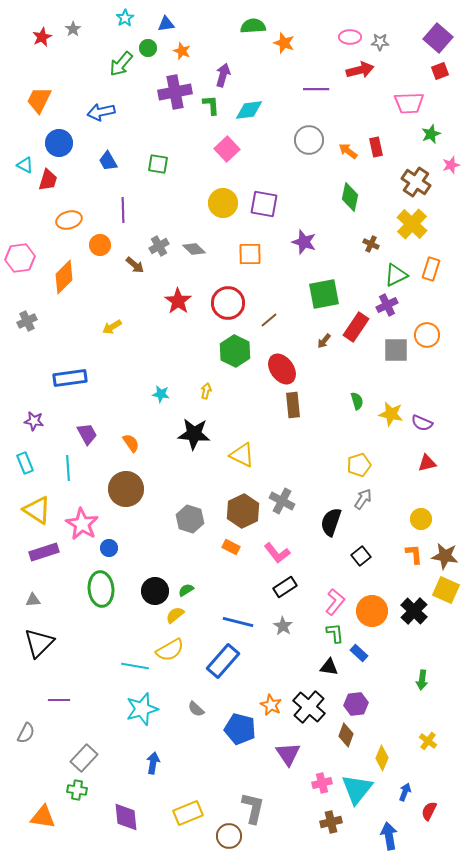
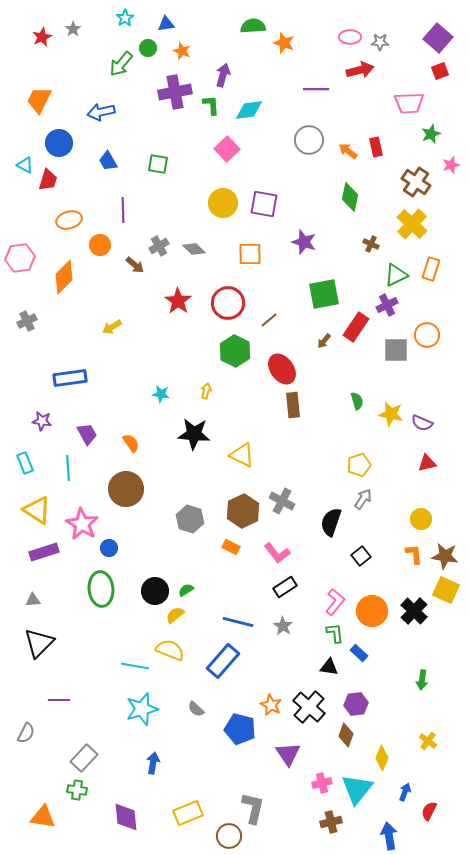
purple star at (34, 421): moved 8 px right
yellow semicircle at (170, 650): rotated 128 degrees counterclockwise
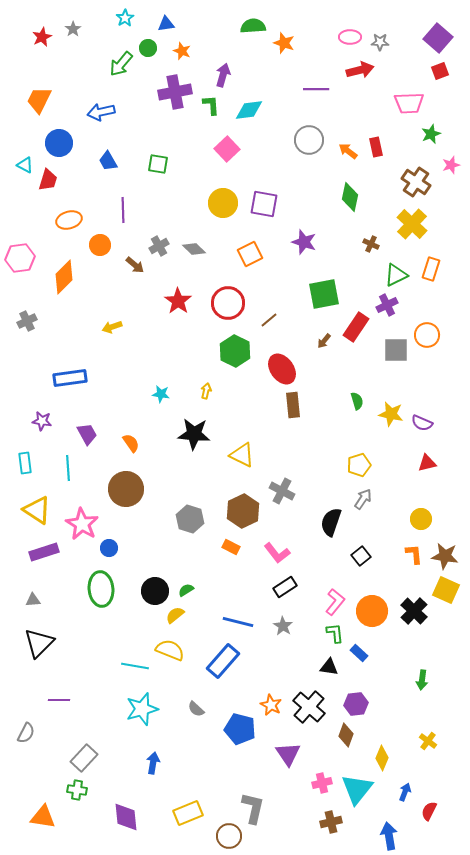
orange square at (250, 254): rotated 25 degrees counterclockwise
yellow arrow at (112, 327): rotated 12 degrees clockwise
cyan rectangle at (25, 463): rotated 15 degrees clockwise
gray cross at (282, 501): moved 10 px up
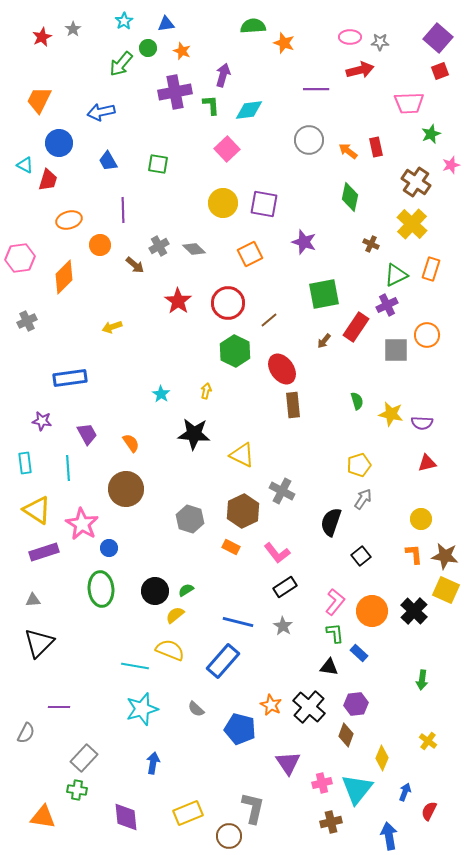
cyan star at (125, 18): moved 1 px left, 3 px down
cyan star at (161, 394): rotated 24 degrees clockwise
purple semicircle at (422, 423): rotated 20 degrees counterclockwise
purple line at (59, 700): moved 7 px down
purple triangle at (288, 754): moved 9 px down
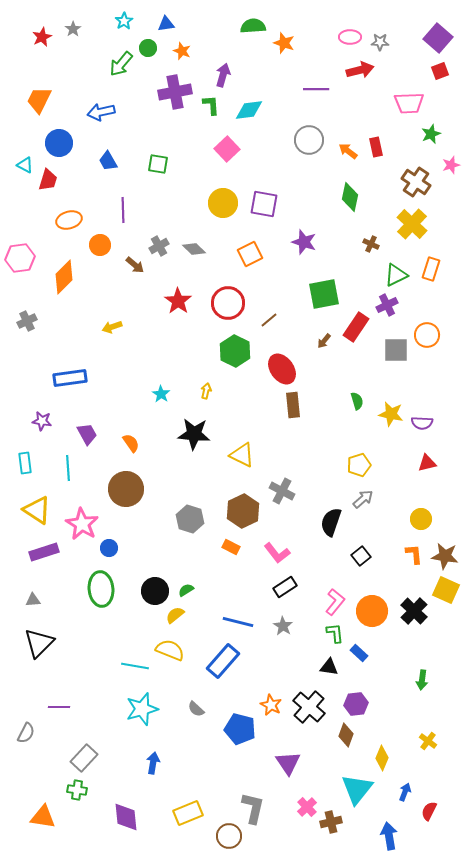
gray arrow at (363, 499): rotated 15 degrees clockwise
pink cross at (322, 783): moved 15 px left, 24 px down; rotated 30 degrees counterclockwise
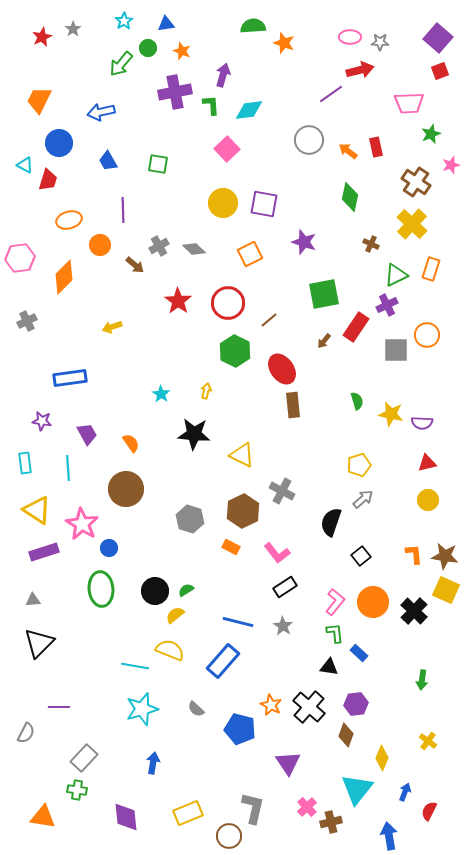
purple line at (316, 89): moved 15 px right, 5 px down; rotated 35 degrees counterclockwise
yellow circle at (421, 519): moved 7 px right, 19 px up
orange circle at (372, 611): moved 1 px right, 9 px up
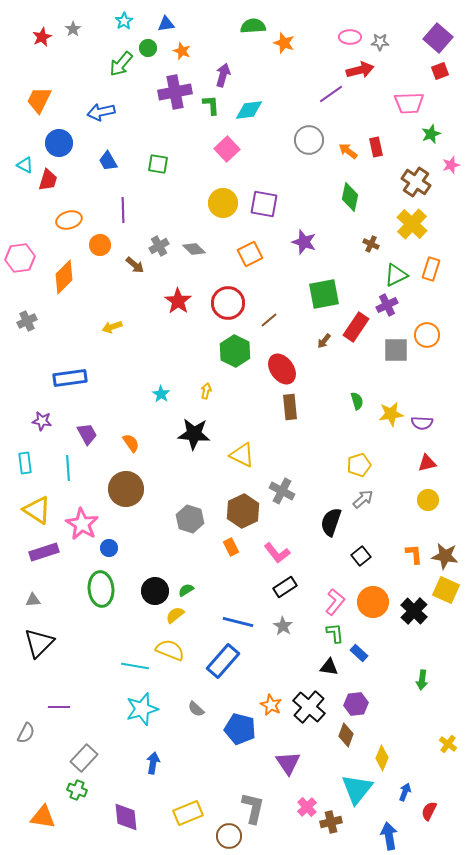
brown rectangle at (293, 405): moved 3 px left, 2 px down
yellow star at (391, 414): rotated 20 degrees counterclockwise
orange rectangle at (231, 547): rotated 36 degrees clockwise
yellow cross at (428, 741): moved 20 px right, 3 px down
green cross at (77, 790): rotated 12 degrees clockwise
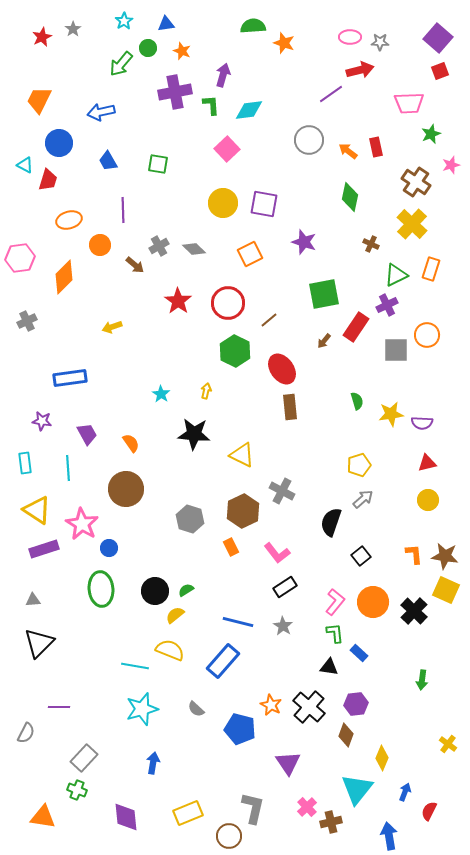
purple rectangle at (44, 552): moved 3 px up
